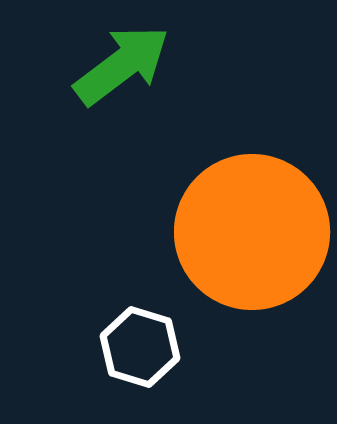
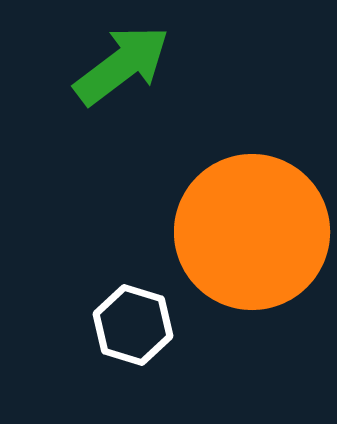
white hexagon: moved 7 px left, 22 px up
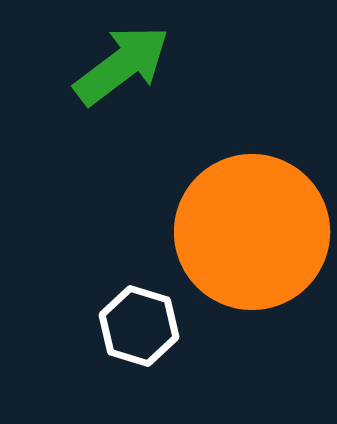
white hexagon: moved 6 px right, 1 px down
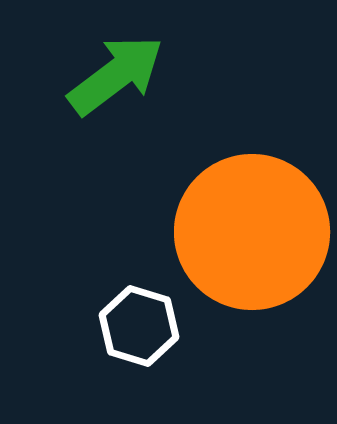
green arrow: moved 6 px left, 10 px down
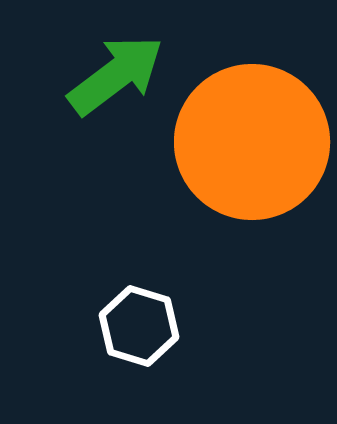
orange circle: moved 90 px up
